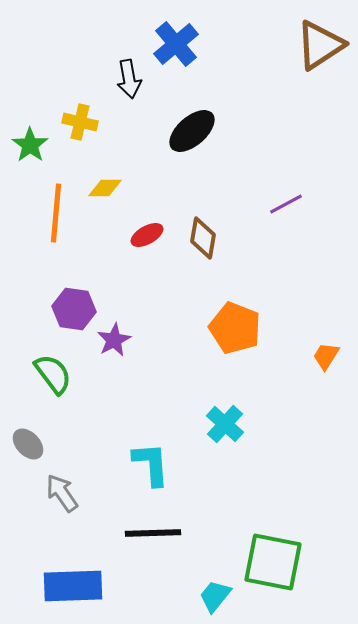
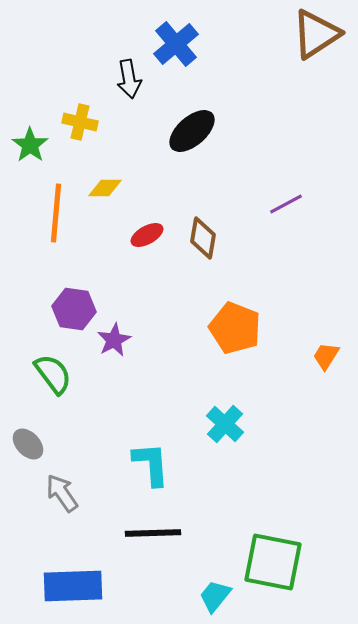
brown triangle: moved 4 px left, 11 px up
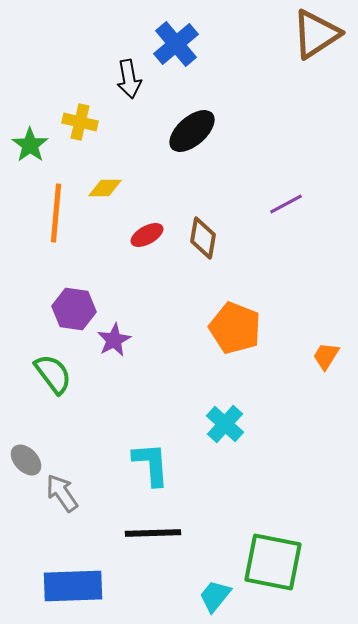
gray ellipse: moved 2 px left, 16 px down
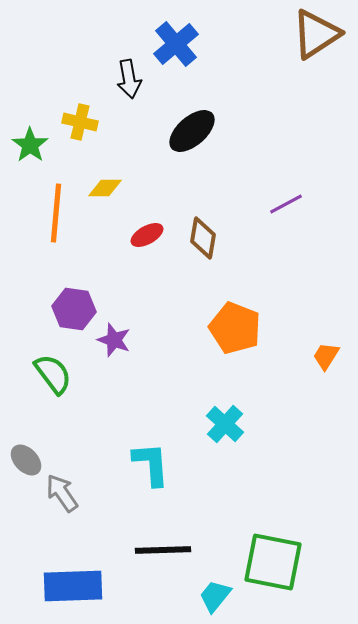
purple star: rotated 24 degrees counterclockwise
black line: moved 10 px right, 17 px down
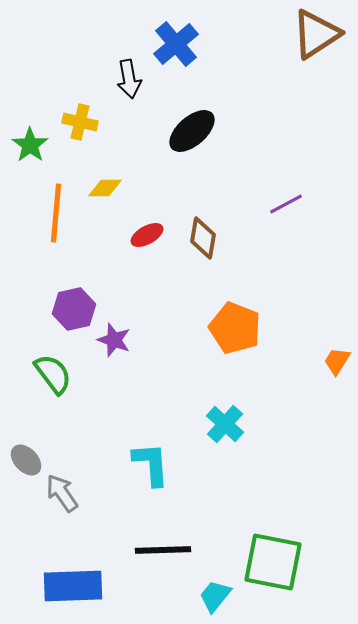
purple hexagon: rotated 21 degrees counterclockwise
orange trapezoid: moved 11 px right, 5 px down
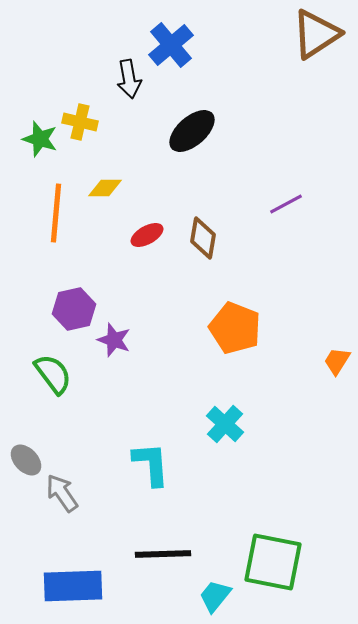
blue cross: moved 5 px left, 1 px down
green star: moved 10 px right, 6 px up; rotated 18 degrees counterclockwise
black line: moved 4 px down
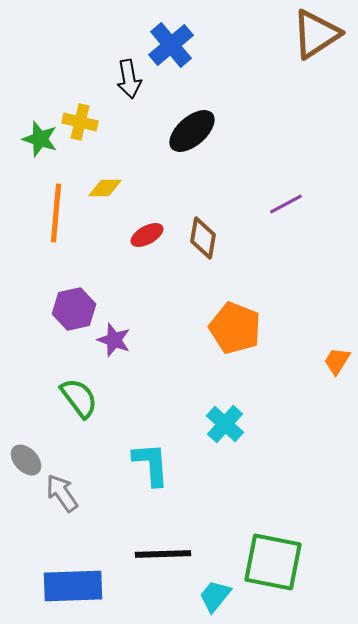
green semicircle: moved 26 px right, 24 px down
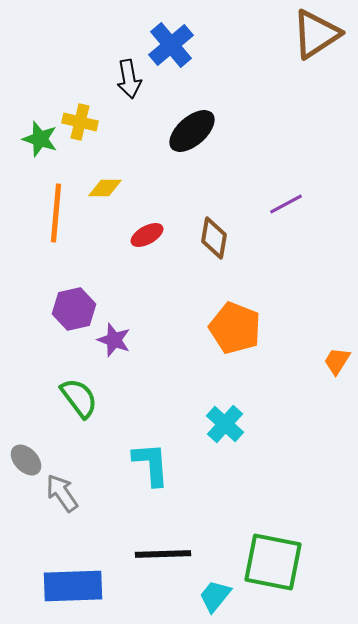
brown diamond: moved 11 px right
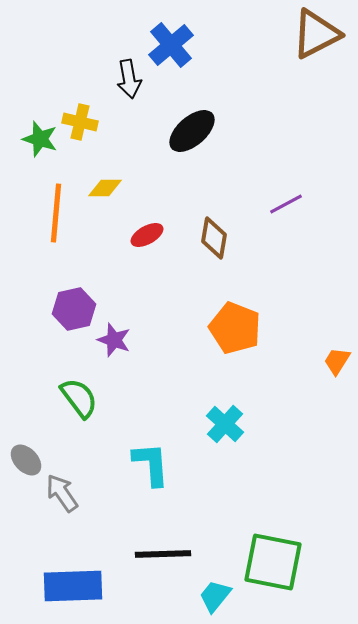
brown triangle: rotated 6 degrees clockwise
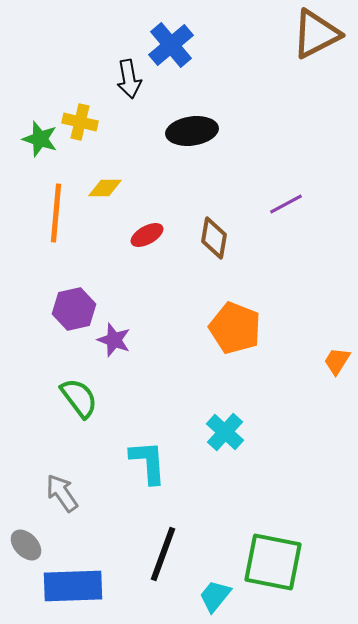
black ellipse: rotated 33 degrees clockwise
cyan cross: moved 8 px down
gray ellipse: moved 85 px down
cyan L-shape: moved 3 px left, 2 px up
black line: rotated 68 degrees counterclockwise
